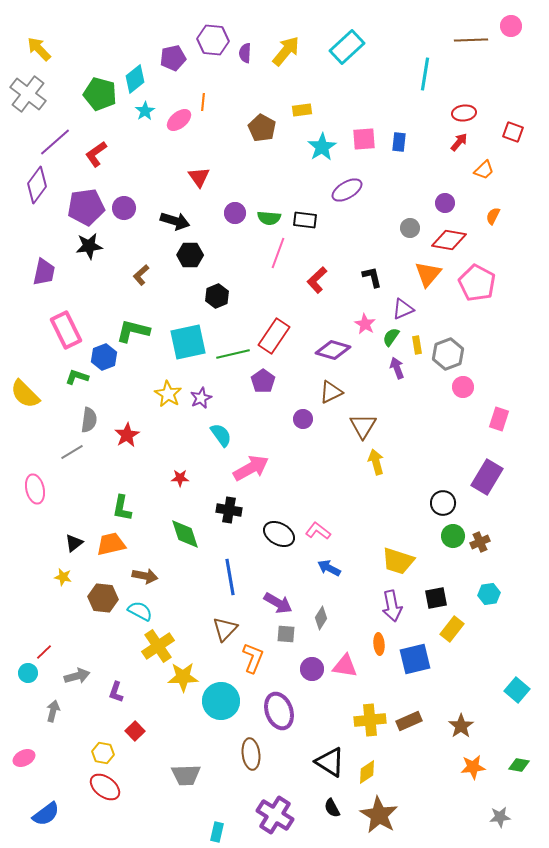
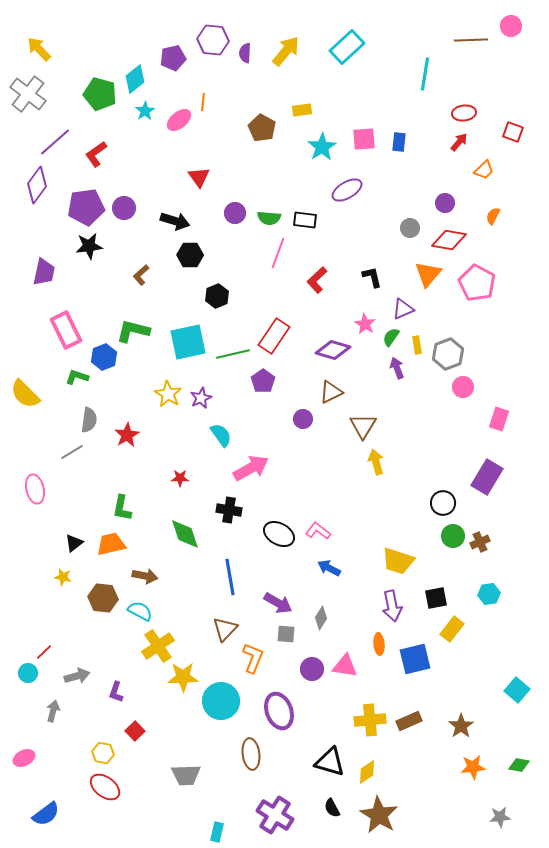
black triangle at (330, 762): rotated 16 degrees counterclockwise
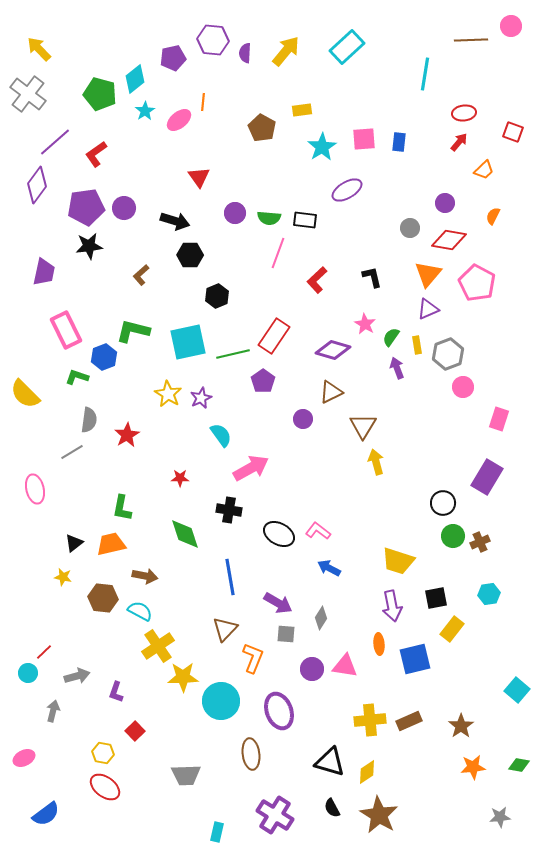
purple triangle at (403, 309): moved 25 px right
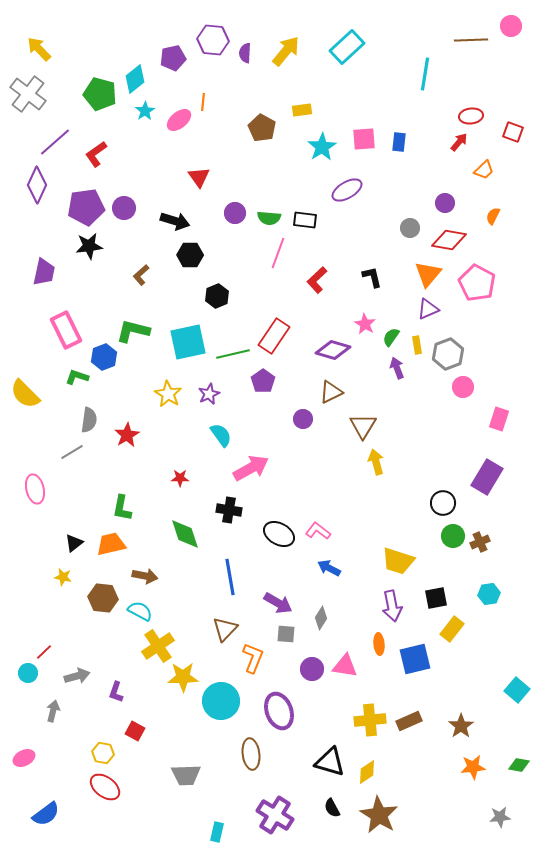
red ellipse at (464, 113): moved 7 px right, 3 px down
purple diamond at (37, 185): rotated 12 degrees counterclockwise
purple star at (201, 398): moved 8 px right, 4 px up
red square at (135, 731): rotated 18 degrees counterclockwise
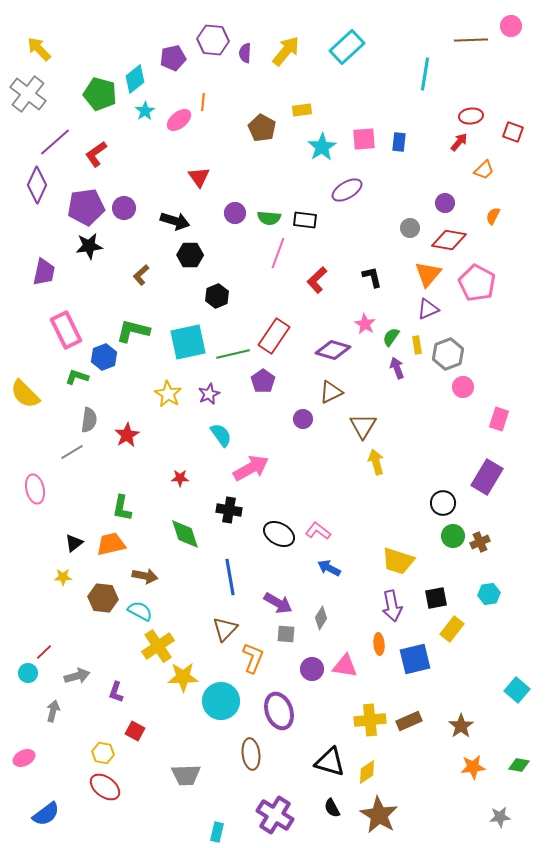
yellow star at (63, 577): rotated 12 degrees counterclockwise
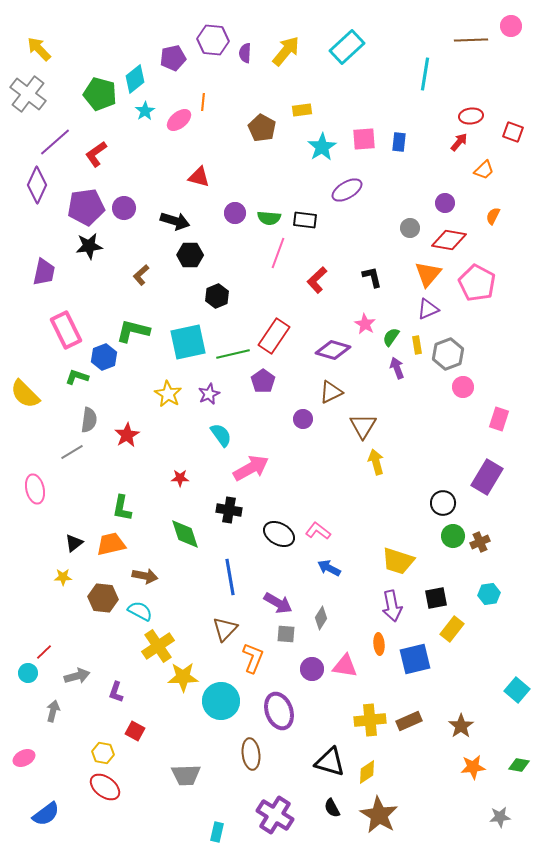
red triangle at (199, 177): rotated 40 degrees counterclockwise
